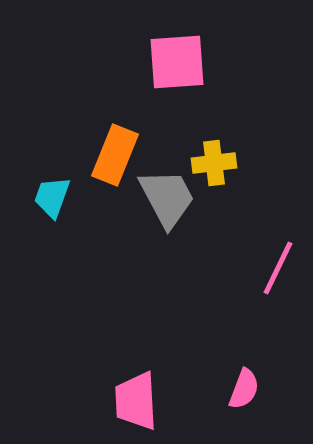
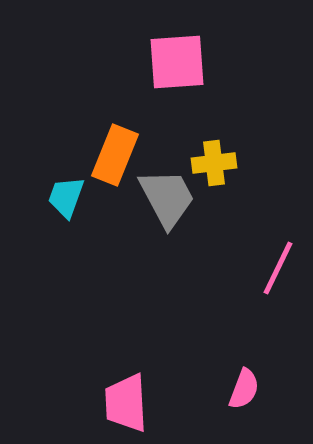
cyan trapezoid: moved 14 px right
pink trapezoid: moved 10 px left, 2 px down
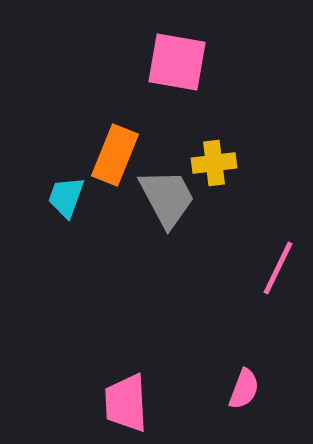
pink square: rotated 14 degrees clockwise
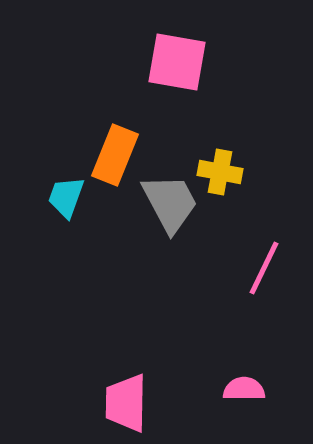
yellow cross: moved 6 px right, 9 px down; rotated 18 degrees clockwise
gray trapezoid: moved 3 px right, 5 px down
pink line: moved 14 px left
pink semicircle: rotated 111 degrees counterclockwise
pink trapezoid: rotated 4 degrees clockwise
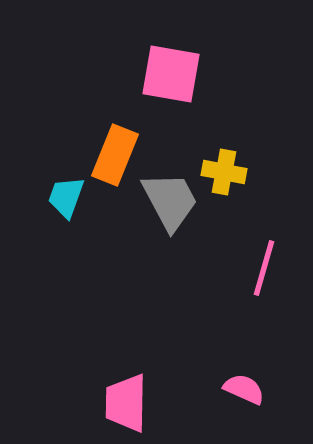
pink square: moved 6 px left, 12 px down
yellow cross: moved 4 px right
gray trapezoid: moved 2 px up
pink line: rotated 10 degrees counterclockwise
pink semicircle: rotated 24 degrees clockwise
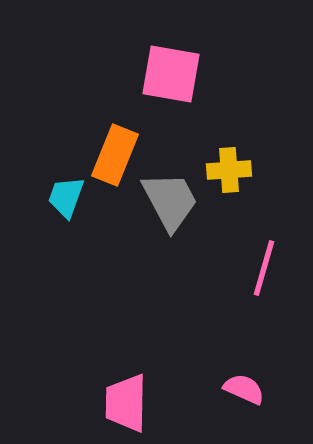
yellow cross: moved 5 px right, 2 px up; rotated 15 degrees counterclockwise
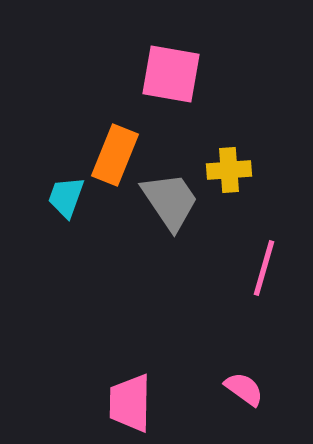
gray trapezoid: rotated 6 degrees counterclockwise
pink semicircle: rotated 12 degrees clockwise
pink trapezoid: moved 4 px right
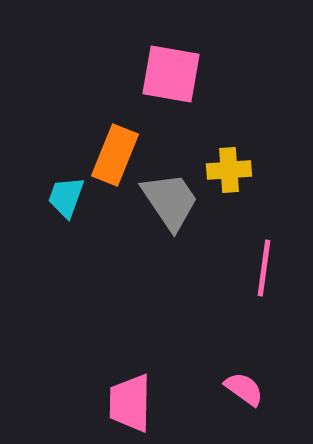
pink line: rotated 8 degrees counterclockwise
